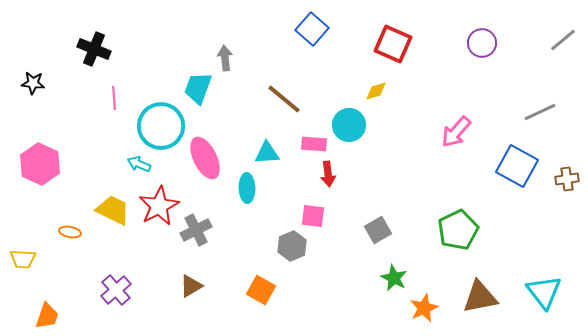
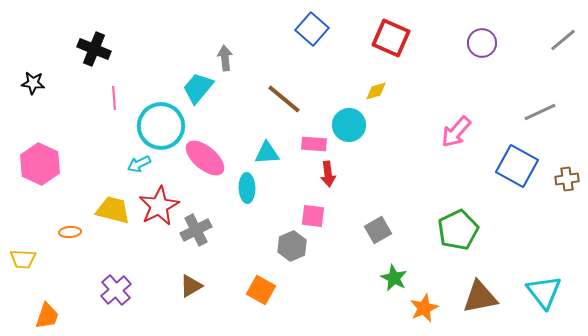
red square at (393, 44): moved 2 px left, 6 px up
cyan trapezoid at (198, 88): rotated 20 degrees clockwise
pink ellipse at (205, 158): rotated 24 degrees counterclockwise
cyan arrow at (139, 164): rotated 50 degrees counterclockwise
yellow trapezoid at (113, 210): rotated 12 degrees counterclockwise
orange ellipse at (70, 232): rotated 15 degrees counterclockwise
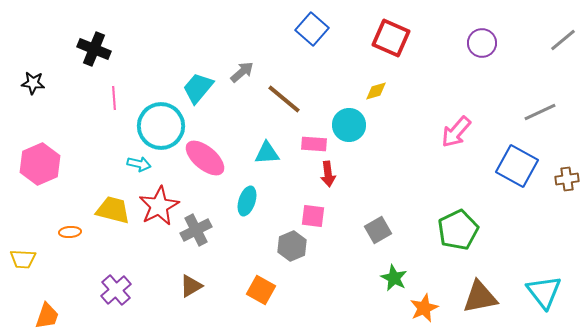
gray arrow at (225, 58): moved 17 px right, 14 px down; rotated 55 degrees clockwise
pink hexagon at (40, 164): rotated 12 degrees clockwise
cyan arrow at (139, 164): rotated 140 degrees counterclockwise
cyan ellipse at (247, 188): moved 13 px down; rotated 20 degrees clockwise
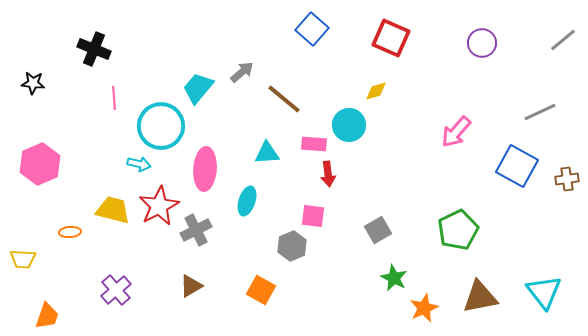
pink ellipse at (205, 158): moved 11 px down; rotated 54 degrees clockwise
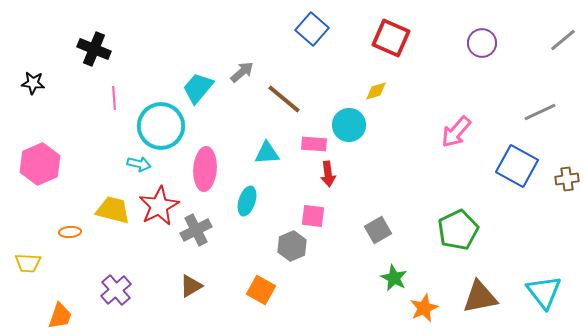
yellow trapezoid at (23, 259): moved 5 px right, 4 px down
orange trapezoid at (47, 316): moved 13 px right
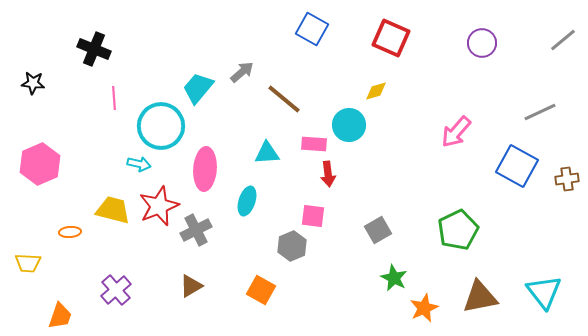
blue square at (312, 29): rotated 12 degrees counterclockwise
red star at (159, 206): rotated 6 degrees clockwise
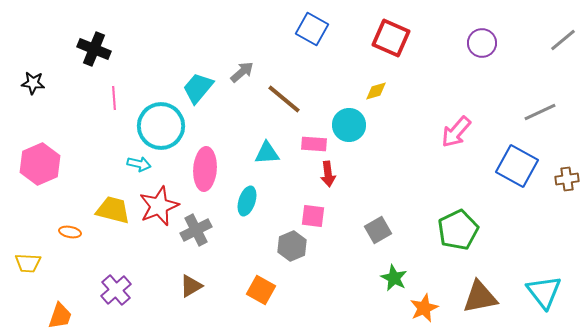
orange ellipse at (70, 232): rotated 15 degrees clockwise
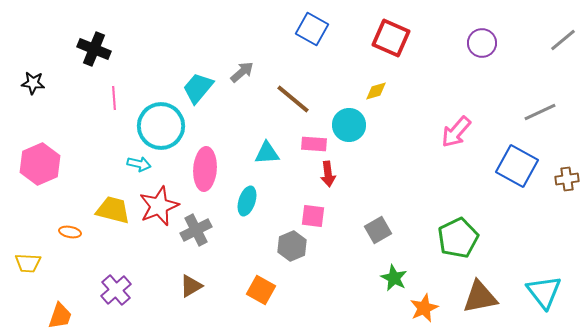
brown line at (284, 99): moved 9 px right
green pentagon at (458, 230): moved 8 px down
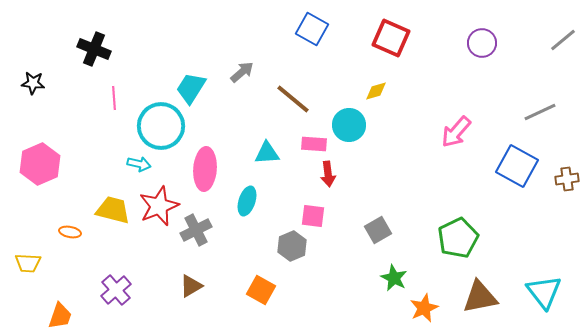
cyan trapezoid at (198, 88): moved 7 px left; rotated 8 degrees counterclockwise
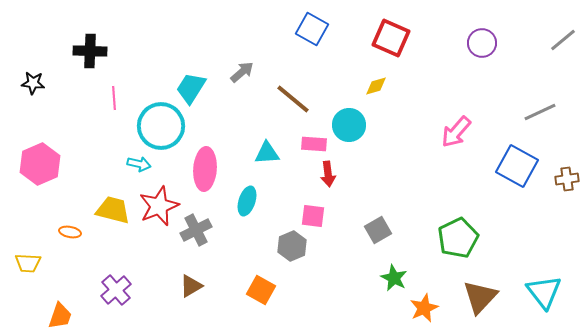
black cross at (94, 49): moved 4 px left, 2 px down; rotated 20 degrees counterclockwise
yellow diamond at (376, 91): moved 5 px up
brown triangle at (480, 297): rotated 36 degrees counterclockwise
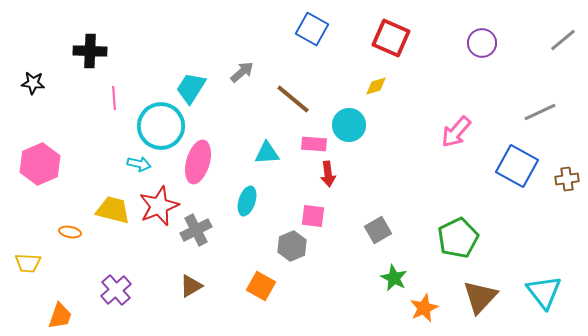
pink ellipse at (205, 169): moved 7 px left, 7 px up; rotated 12 degrees clockwise
orange square at (261, 290): moved 4 px up
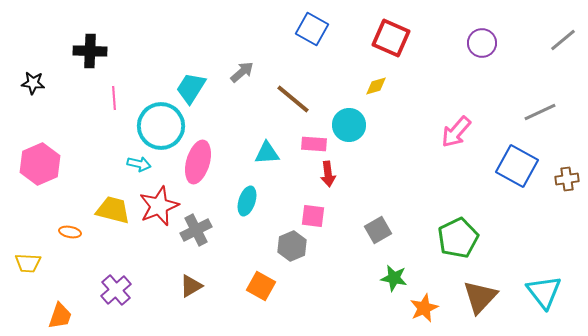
green star at (394, 278): rotated 16 degrees counterclockwise
